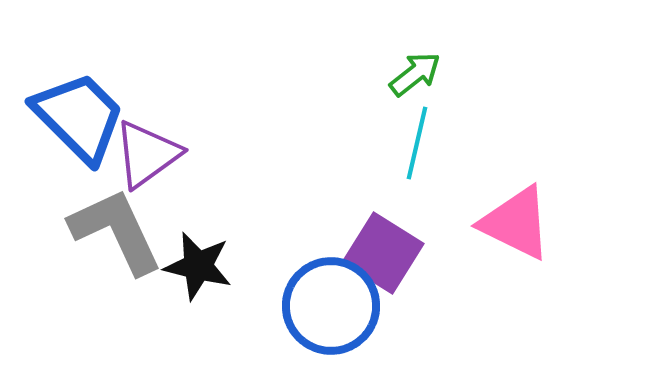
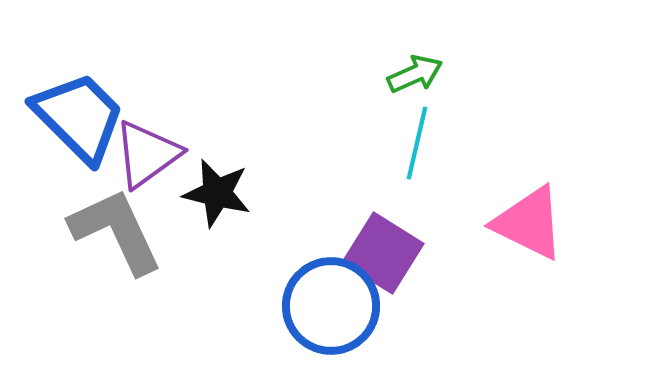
green arrow: rotated 14 degrees clockwise
pink triangle: moved 13 px right
black star: moved 19 px right, 73 px up
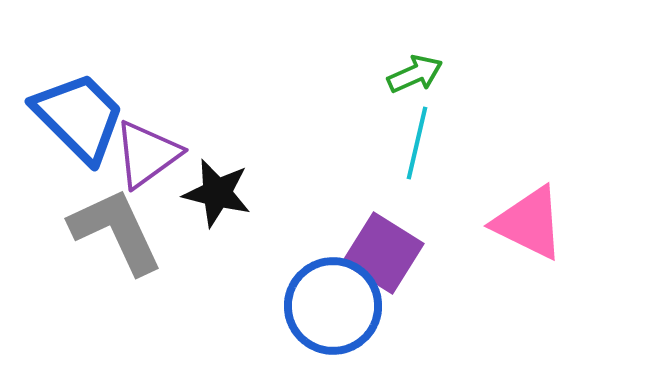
blue circle: moved 2 px right
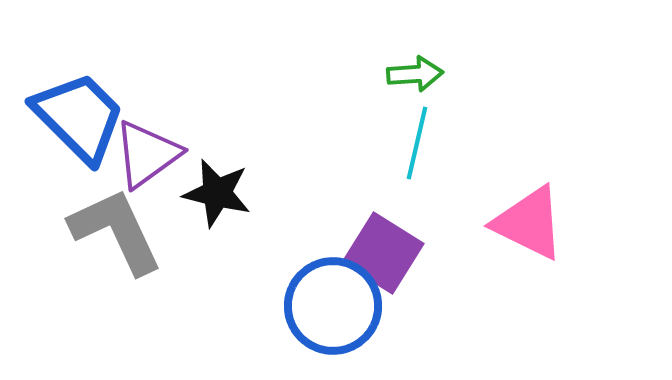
green arrow: rotated 20 degrees clockwise
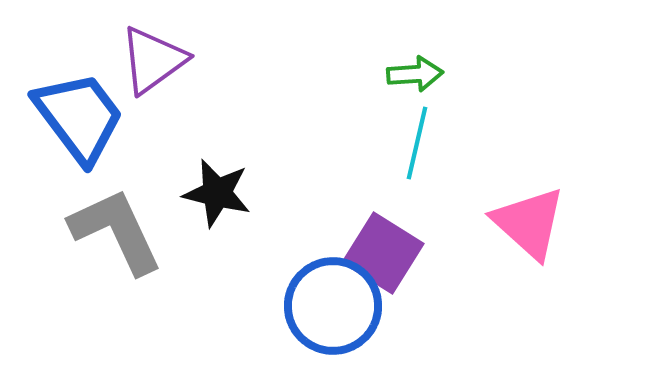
blue trapezoid: rotated 8 degrees clockwise
purple triangle: moved 6 px right, 94 px up
pink triangle: rotated 16 degrees clockwise
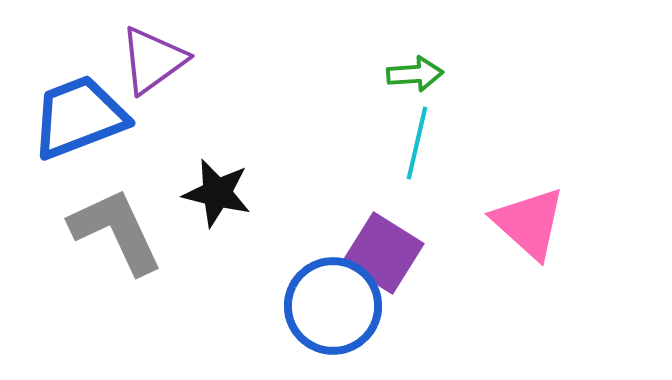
blue trapezoid: rotated 74 degrees counterclockwise
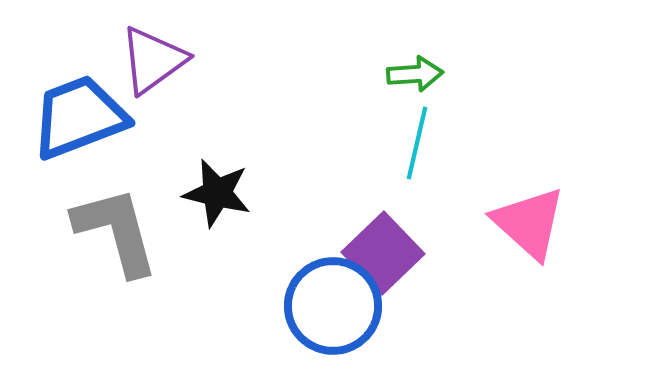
gray L-shape: rotated 10 degrees clockwise
purple square: rotated 14 degrees clockwise
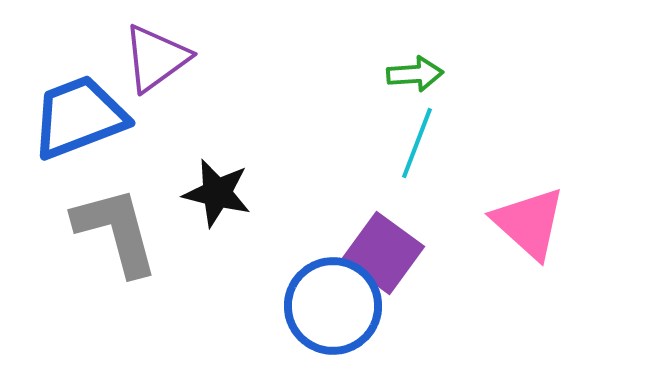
purple triangle: moved 3 px right, 2 px up
cyan line: rotated 8 degrees clockwise
purple square: rotated 10 degrees counterclockwise
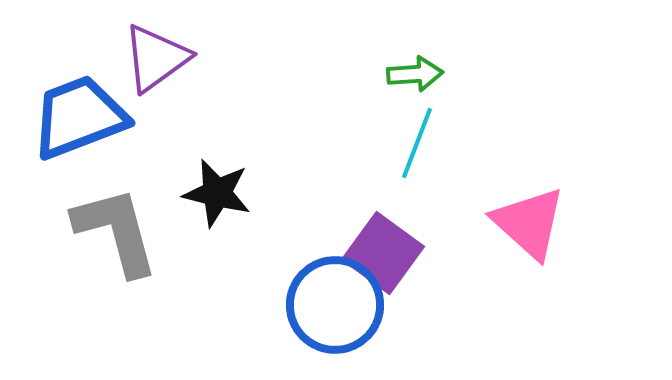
blue circle: moved 2 px right, 1 px up
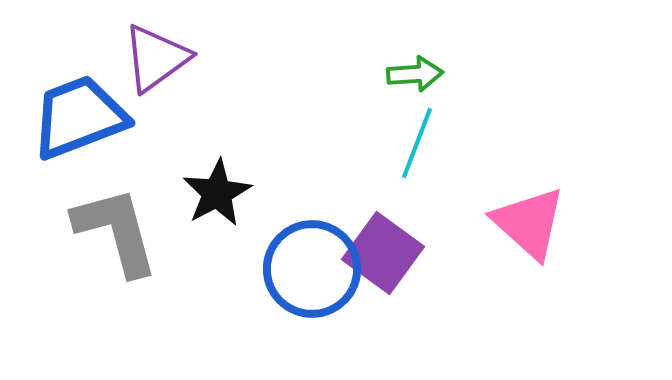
black star: rotated 30 degrees clockwise
blue circle: moved 23 px left, 36 px up
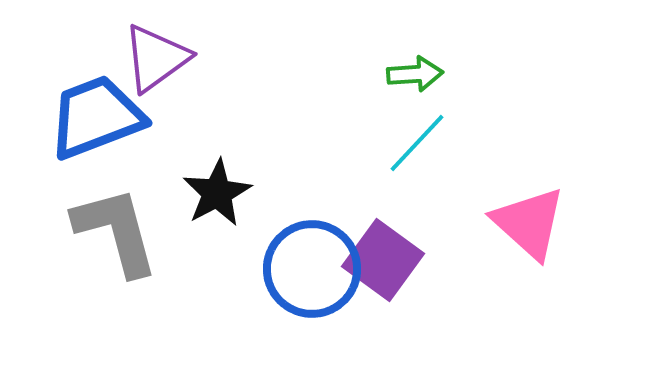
blue trapezoid: moved 17 px right
cyan line: rotated 22 degrees clockwise
purple square: moved 7 px down
